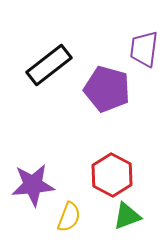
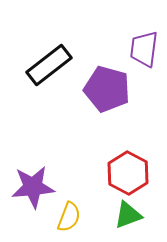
red hexagon: moved 16 px right, 2 px up
purple star: moved 2 px down
green triangle: moved 1 px right, 1 px up
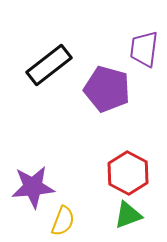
yellow semicircle: moved 6 px left, 4 px down
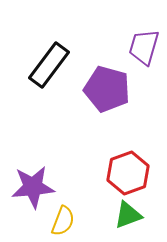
purple trapezoid: moved 2 px up; rotated 9 degrees clockwise
black rectangle: rotated 15 degrees counterclockwise
red hexagon: rotated 12 degrees clockwise
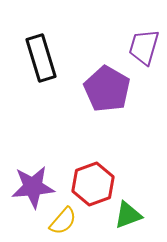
black rectangle: moved 8 px left, 7 px up; rotated 54 degrees counterclockwise
purple pentagon: rotated 15 degrees clockwise
red hexagon: moved 35 px left, 11 px down
yellow semicircle: rotated 20 degrees clockwise
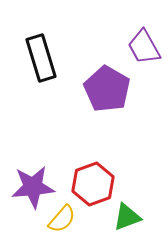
purple trapezoid: rotated 45 degrees counterclockwise
green triangle: moved 1 px left, 2 px down
yellow semicircle: moved 1 px left, 2 px up
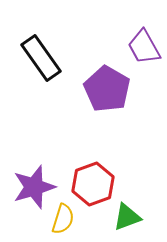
black rectangle: rotated 18 degrees counterclockwise
purple star: moved 1 px right; rotated 12 degrees counterclockwise
yellow semicircle: moved 1 px right; rotated 24 degrees counterclockwise
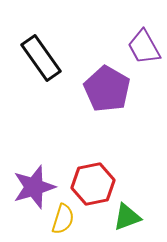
red hexagon: rotated 9 degrees clockwise
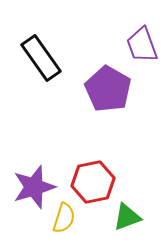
purple trapezoid: moved 2 px left, 2 px up; rotated 9 degrees clockwise
purple pentagon: moved 1 px right
red hexagon: moved 2 px up
yellow semicircle: moved 1 px right, 1 px up
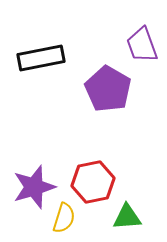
black rectangle: rotated 66 degrees counterclockwise
green triangle: rotated 16 degrees clockwise
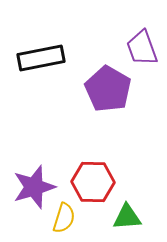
purple trapezoid: moved 3 px down
red hexagon: rotated 12 degrees clockwise
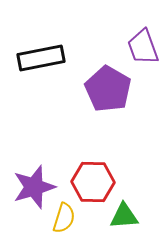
purple trapezoid: moved 1 px right, 1 px up
green triangle: moved 3 px left, 1 px up
